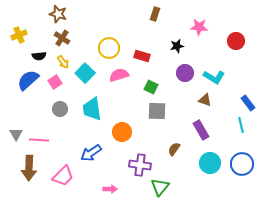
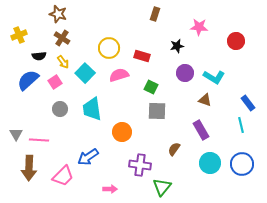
blue arrow: moved 3 px left, 4 px down
green triangle: moved 2 px right
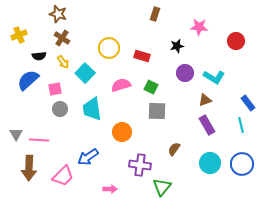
pink semicircle: moved 2 px right, 10 px down
pink square: moved 7 px down; rotated 24 degrees clockwise
brown triangle: rotated 40 degrees counterclockwise
purple rectangle: moved 6 px right, 5 px up
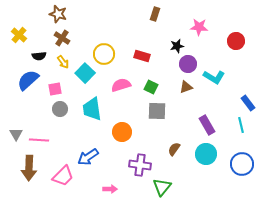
yellow cross: rotated 28 degrees counterclockwise
yellow circle: moved 5 px left, 6 px down
purple circle: moved 3 px right, 9 px up
brown triangle: moved 19 px left, 13 px up
cyan circle: moved 4 px left, 9 px up
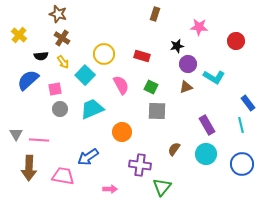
black semicircle: moved 2 px right
cyan square: moved 2 px down
pink semicircle: rotated 78 degrees clockwise
cyan trapezoid: rotated 75 degrees clockwise
pink trapezoid: rotated 125 degrees counterclockwise
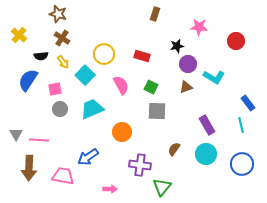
blue semicircle: rotated 15 degrees counterclockwise
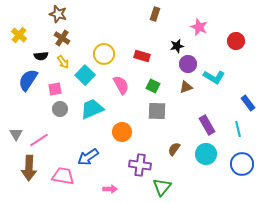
pink star: rotated 18 degrees clockwise
green square: moved 2 px right, 1 px up
cyan line: moved 3 px left, 4 px down
pink line: rotated 36 degrees counterclockwise
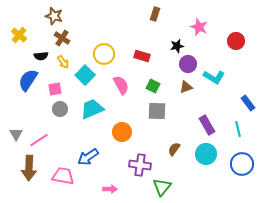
brown star: moved 4 px left, 2 px down
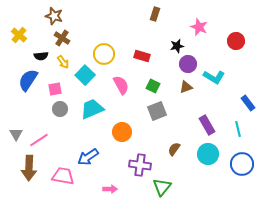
gray square: rotated 24 degrees counterclockwise
cyan circle: moved 2 px right
